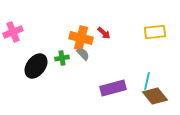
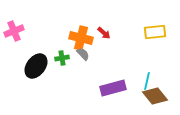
pink cross: moved 1 px right, 1 px up
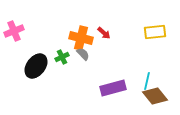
green cross: moved 1 px up; rotated 16 degrees counterclockwise
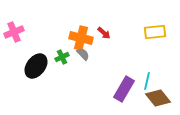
pink cross: moved 1 px down
purple rectangle: moved 11 px right, 1 px down; rotated 45 degrees counterclockwise
brown diamond: moved 3 px right, 2 px down
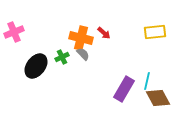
brown diamond: rotated 10 degrees clockwise
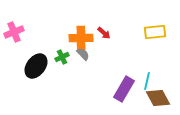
orange cross: rotated 15 degrees counterclockwise
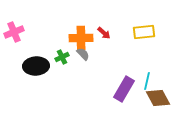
yellow rectangle: moved 11 px left
black ellipse: rotated 50 degrees clockwise
